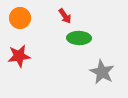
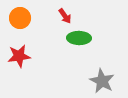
gray star: moved 9 px down
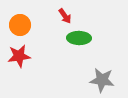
orange circle: moved 7 px down
gray star: moved 1 px up; rotated 20 degrees counterclockwise
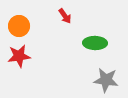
orange circle: moved 1 px left, 1 px down
green ellipse: moved 16 px right, 5 px down
gray star: moved 4 px right
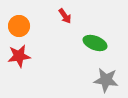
green ellipse: rotated 20 degrees clockwise
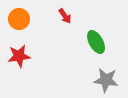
orange circle: moved 7 px up
green ellipse: moved 1 px right, 1 px up; rotated 40 degrees clockwise
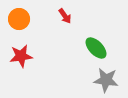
green ellipse: moved 6 px down; rotated 15 degrees counterclockwise
red star: moved 2 px right
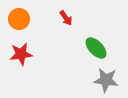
red arrow: moved 1 px right, 2 px down
red star: moved 2 px up
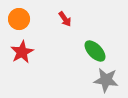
red arrow: moved 1 px left, 1 px down
green ellipse: moved 1 px left, 3 px down
red star: moved 1 px right, 2 px up; rotated 20 degrees counterclockwise
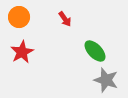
orange circle: moved 2 px up
gray star: rotated 10 degrees clockwise
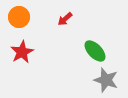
red arrow: rotated 84 degrees clockwise
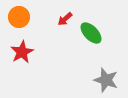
green ellipse: moved 4 px left, 18 px up
